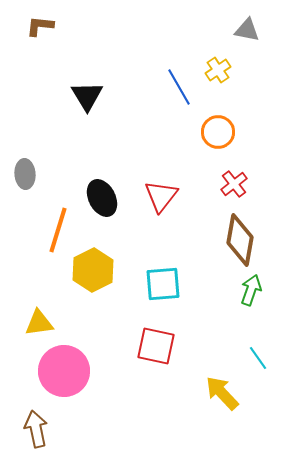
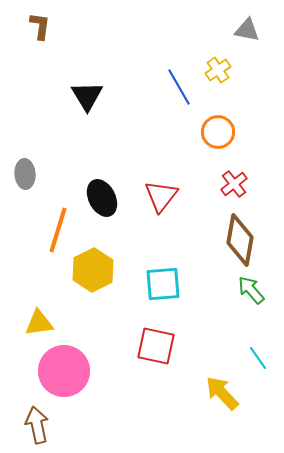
brown L-shape: rotated 92 degrees clockwise
green arrow: rotated 60 degrees counterclockwise
brown arrow: moved 1 px right, 4 px up
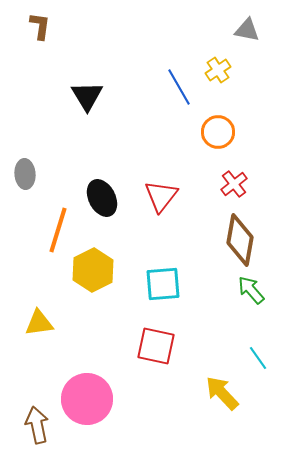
pink circle: moved 23 px right, 28 px down
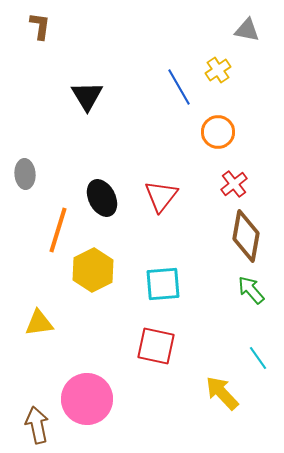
brown diamond: moved 6 px right, 4 px up
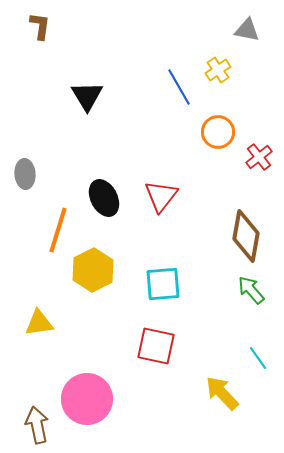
red cross: moved 25 px right, 27 px up
black ellipse: moved 2 px right
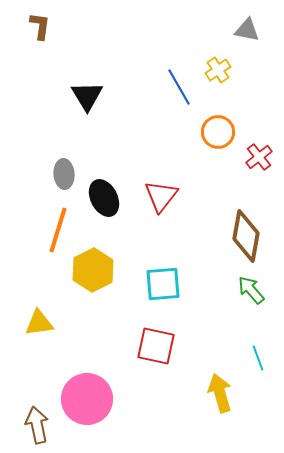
gray ellipse: moved 39 px right
cyan line: rotated 15 degrees clockwise
yellow arrow: moved 2 px left; rotated 27 degrees clockwise
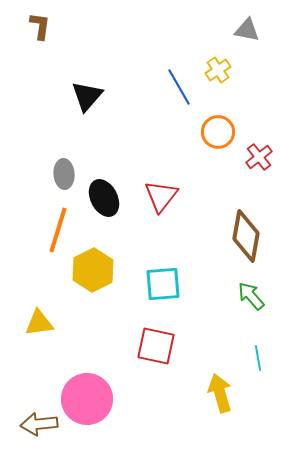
black triangle: rotated 12 degrees clockwise
green arrow: moved 6 px down
cyan line: rotated 10 degrees clockwise
brown arrow: moved 2 px right, 1 px up; rotated 84 degrees counterclockwise
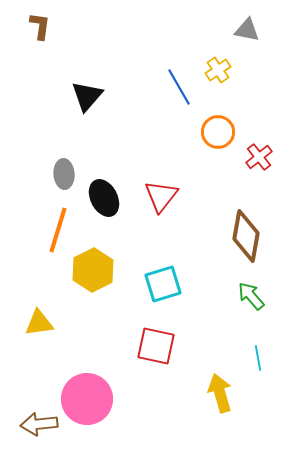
cyan square: rotated 12 degrees counterclockwise
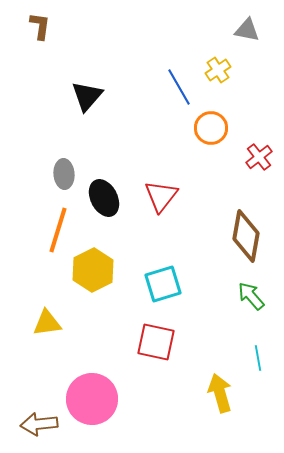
orange circle: moved 7 px left, 4 px up
yellow triangle: moved 8 px right
red square: moved 4 px up
pink circle: moved 5 px right
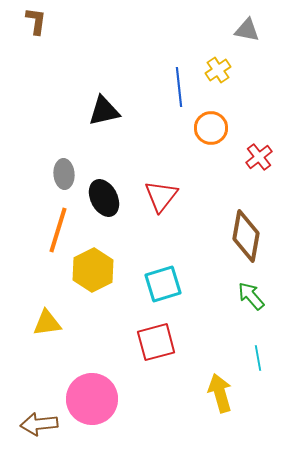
brown L-shape: moved 4 px left, 5 px up
blue line: rotated 24 degrees clockwise
black triangle: moved 17 px right, 15 px down; rotated 36 degrees clockwise
red square: rotated 27 degrees counterclockwise
